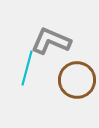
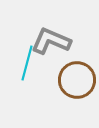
cyan line: moved 5 px up
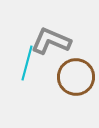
brown circle: moved 1 px left, 3 px up
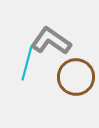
gray L-shape: rotated 12 degrees clockwise
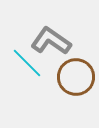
cyan line: rotated 60 degrees counterclockwise
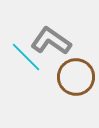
cyan line: moved 1 px left, 6 px up
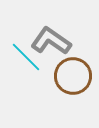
brown circle: moved 3 px left, 1 px up
